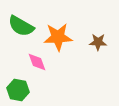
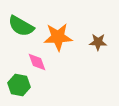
green hexagon: moved 1 px right, 5 px up
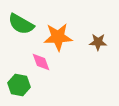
green semicircle: moved 2 px up
pink diamond: moved 4 px right
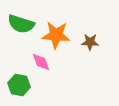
green semicircle: rotated 12 degrees counterclockwise
orange star: moved 2 px left, 2 px up; rotated 8 degrees clockwise
brown star: moved 8 px left
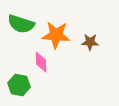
pink diamond: rotated 20 degrees clockwise
